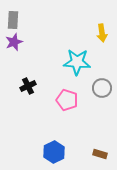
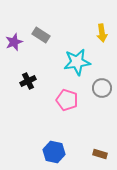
gray rectangle: moved 28 px right, 15 px down; rotated 60 degrees counterclockwise
cyan star: rotated 12 degrees counterclockwise
black cross: moved 5 px up
blue hexagon: rotated 20 degrees counterclockwise
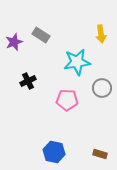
yellow arrow: moved 1 px left, 1 px down
pink pentagon: rotated 15 degrees counterclockwise
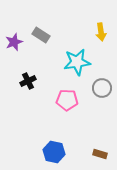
yellow arrow: moved 2 px up
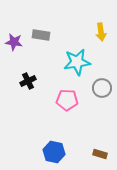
gray rectangle: rotated 24 degrees counterclockwise
purple star: rotated 30 degrees clockwise
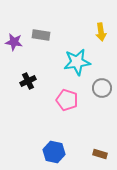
pink pentagon: rotated 15 degrees clockwise
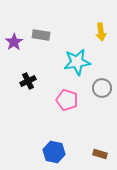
purple star: rotated 30 degrees clockwise
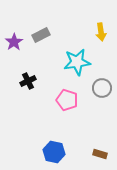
gray rectangle: rotated 36 degrees counterclockwise
